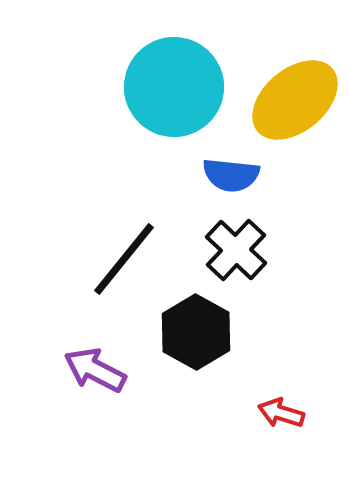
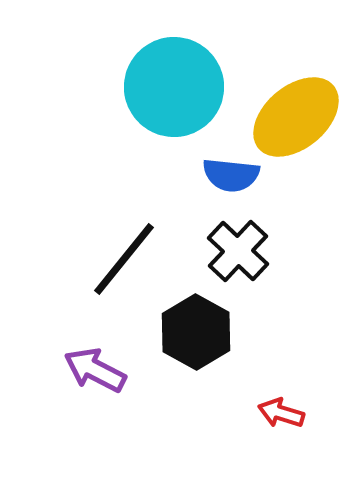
yellow ellipse: moved 1 px right, 17 px down
black cross: moved 2 px right, 1 px down
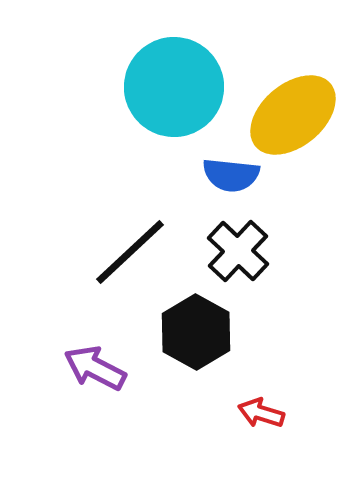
yellow ellipse: moved 3 px left, 2 px up
black line: moved 6 px right, 7 px up; rotated 8 degrees clockwise
purple arrow: moved 2 px up
red arrow: moved 20 px left
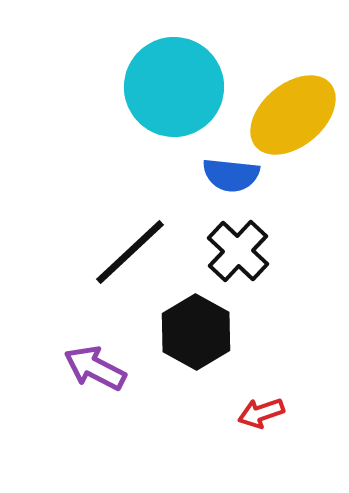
red arrow: rotated 36 degrees counterclockwise
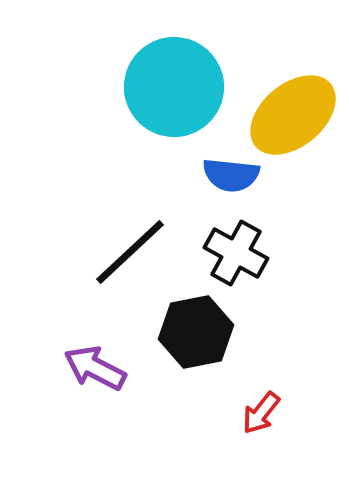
black cross: moved 2 px left, 2 px down; rotated 14 degrees counterclockwise
black hexagon: rotated 20 degrees clockwise
red arrow: rotated 33 degrees counterclockwise
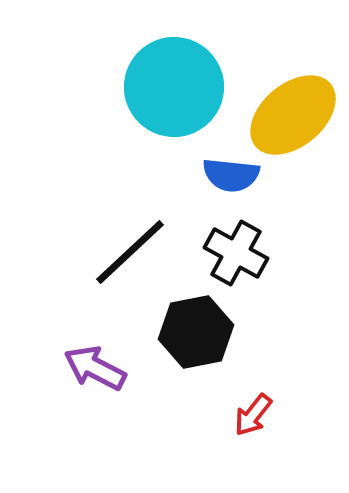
red arrow: moved 8 px left, 2 px down
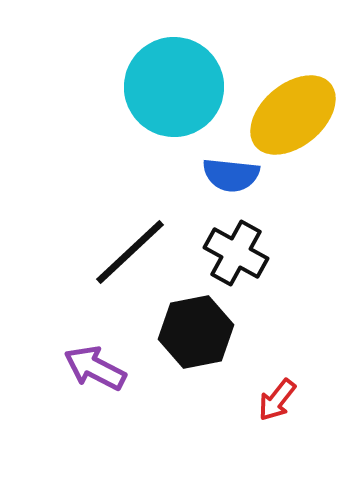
red arrow: moved 24 px right, 15 px up
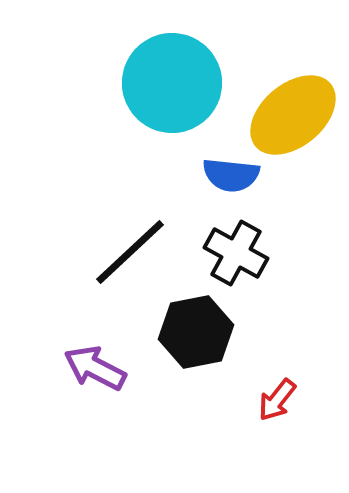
cyan circle: moved 2 px left, 4 px up
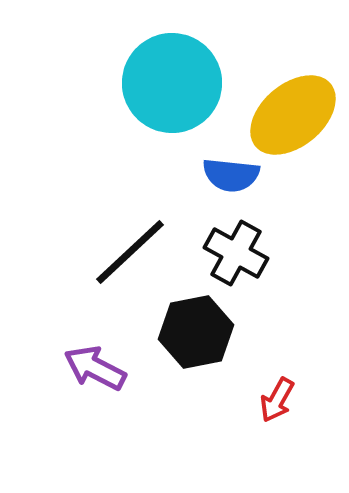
red arrow: rotated 9 degrees counterclockwise
